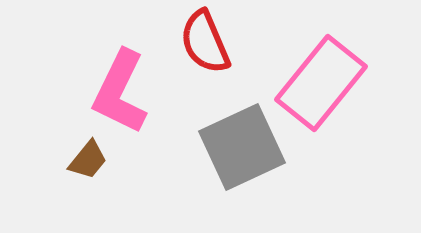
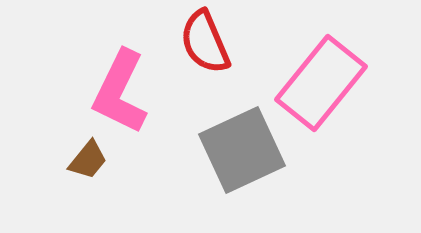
gray square: moved 3 px down
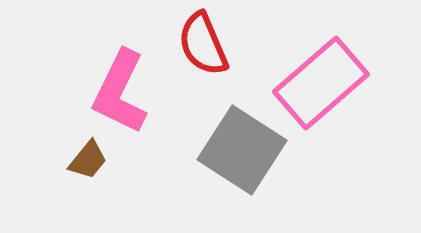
red semicircle: moved 2 px left, 2 px down
pink rectangle: rotated 10 degrees clockwise
gray square: rotated 32 degrees counterclockwise
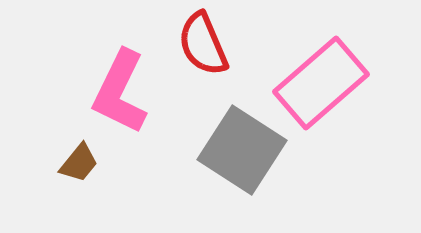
brown trapezoid: moved 9 px left, 3 px down
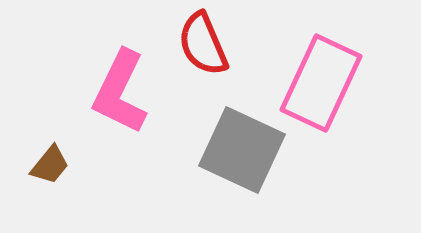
pink rectangle: rotated 24 degrees counterclockwise
gray square: rotated 8 degrees counterclockwise
brown trapezoid: moved 29 px left, 2 px down
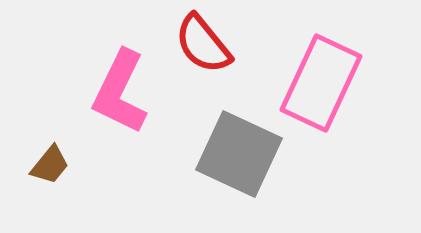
red semicircle: rotated 16 degrees counterclockwise
gray square: moved 3 px left, 4 px down
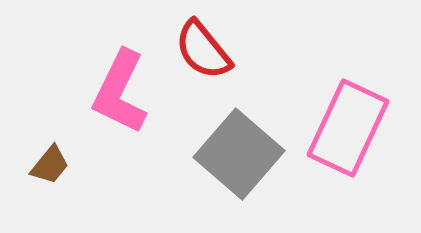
red semicircle: moved 6 px down
pink rectangle: moved 27 px right, 45 px down
gray square: rotated 16 degrees clockwise
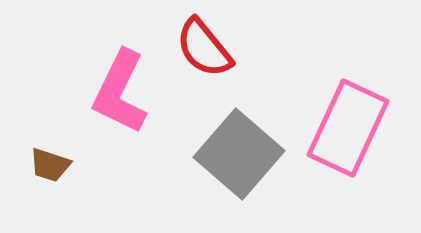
red semicircle: moved 1 px right, 2 px up
brown trapezoid: rotated 69 degrees clockwise
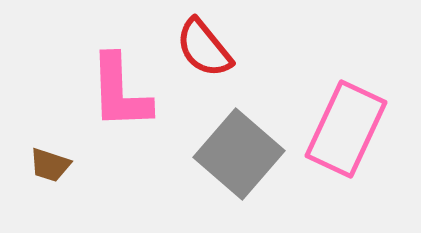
pink L-shape: rotated 28 degrees counterclockwise
pink rectangle: moved 2 px left, 1 px down
